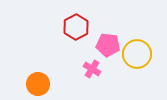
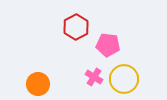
yellow circle: moved 13 px left, 25 px down
pink cross: moved 2 px right, 8 px down
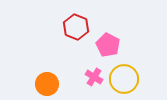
red hexagon: rotated 10 degrees counterclockwise
pink pentagon: rotated 20 degrees clockwise
orange circle: moved 9 px right
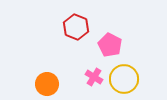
pink pentagon: moved 2 px right
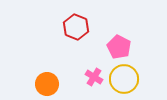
pink pentagon: moved 9 px right, 2 px down
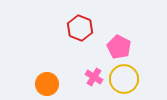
red hexagon: moved 4 px right, 1 px down
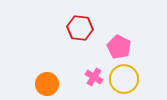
red hexagon: rotated 15 degrees counterclockwise
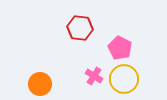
pink pentagon: moved 1 px right, 1 px down
pink cross: moved 1 px up
orange circle: moved 7 px left
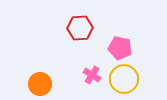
red hexagon: rotated 10 degrees counterclockwise
pink pentagon: rotated 15 degrees counterclockwise
pink cross: moved 2 px left, 1 px up
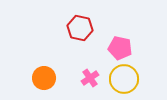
red hexagon: rotated 15 degrees clockwise
pink cross: moved 2 px left, 3 px down; rotated 24 degrees clockwise
orange circle: moved 4 px right, 6 px up
